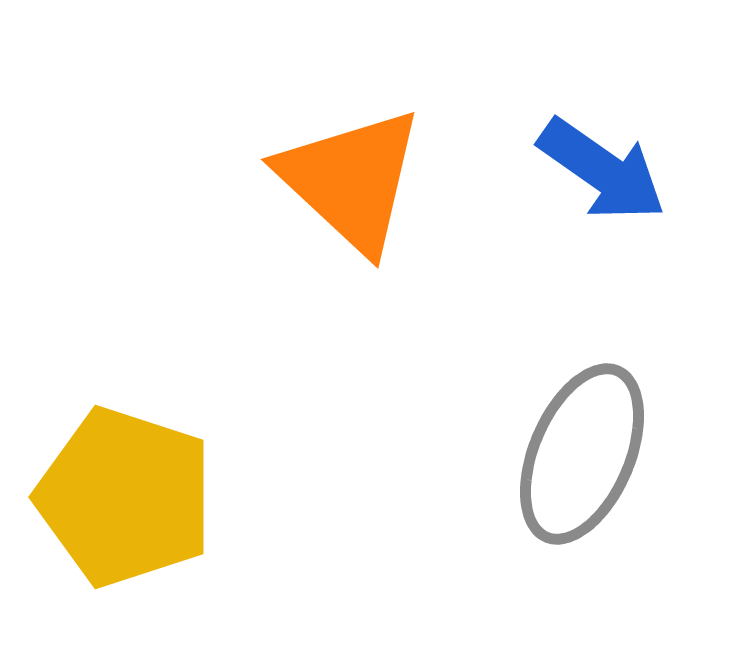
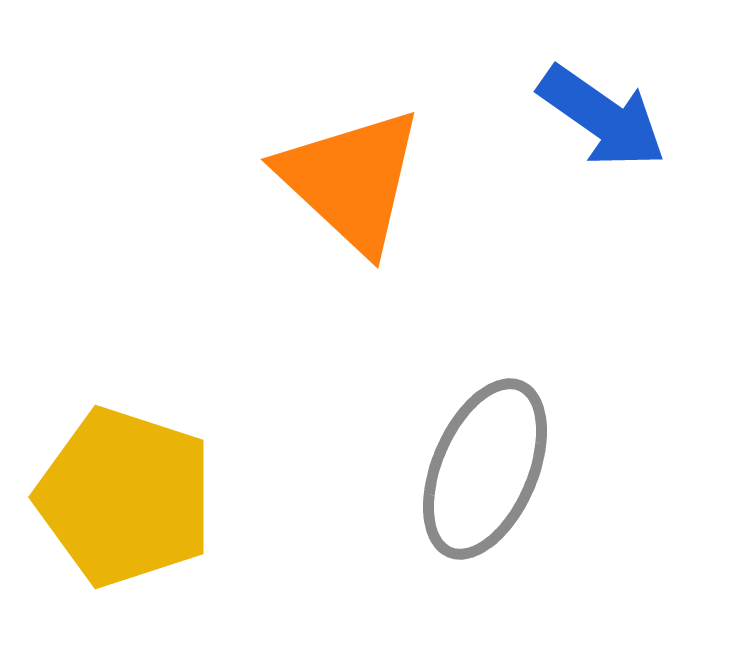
blue arrow: moved 53 px up
gray ellipse: moved 97 px left, 15 px down
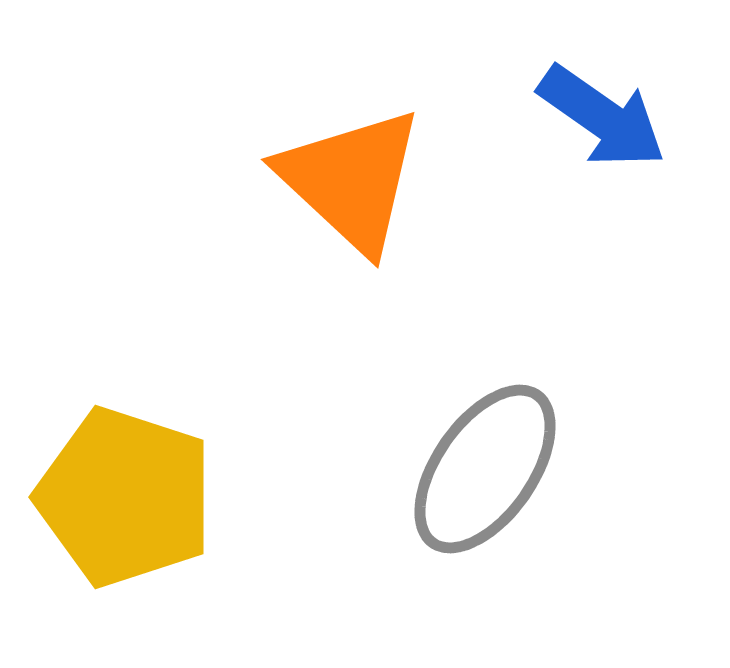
gray ellipse: rotated 12 degrees clockwise
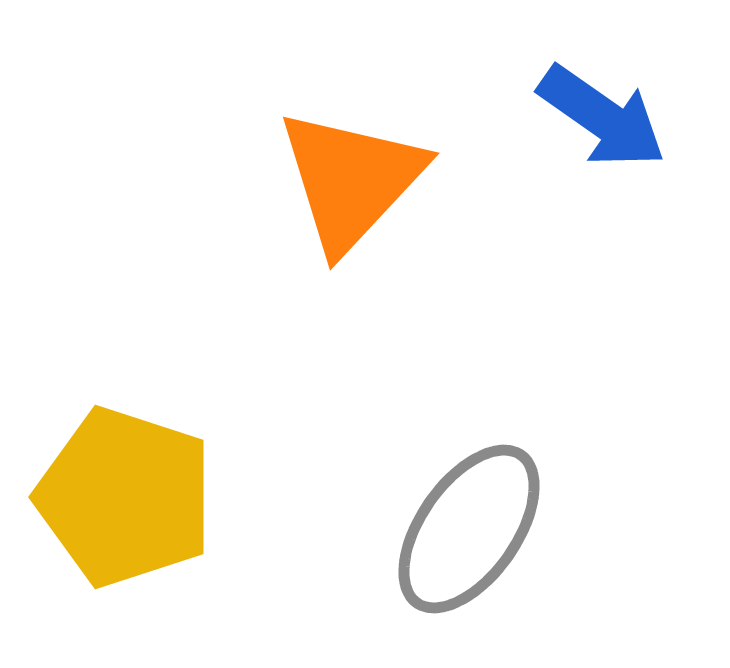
orange triangle: rotated 30 degrees clockwise
gray ellipse: moved 16 px left, 60 px down
